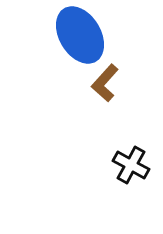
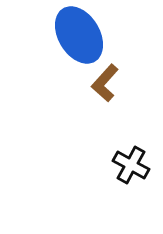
blue ellipse: moved 1 px left
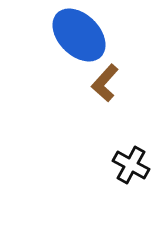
blue ellipse: rotated 14 degrees counterclockwise
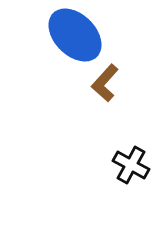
blue ellipse: moved 4 px left
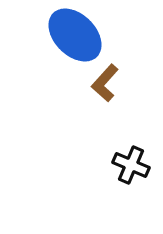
black cross: rotated 6 degrees counterclockwise
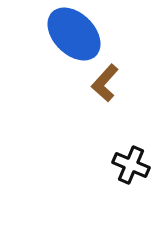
blue ellipse: moved 1 px left, 1 px up
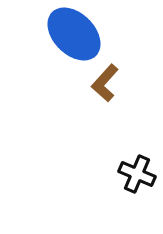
black cross: moved 6 px right, 9 px down
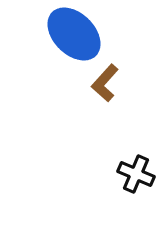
black cross: moved 1 px left
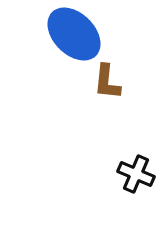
brown L-shape: moved 2 px right, 1 px up; rotated 36 degrees counterclockwise
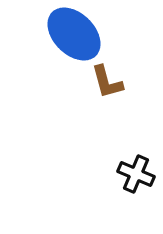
brown L-shape: rotated 21 degrees counterclockwise
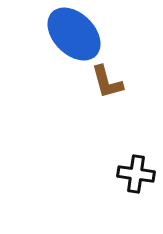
black cross: rotated 15 degrees counterclockwise
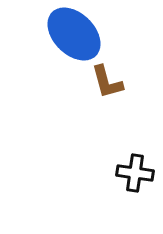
black cross: moved 1 px left, 1 px up
